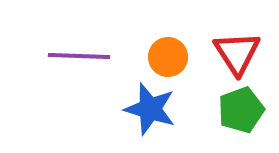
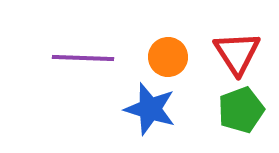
purple line: moved 4 px right, 2 px down
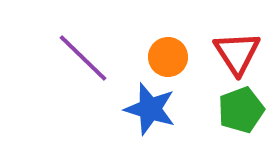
purple line: rotated 42 degrees clockwise
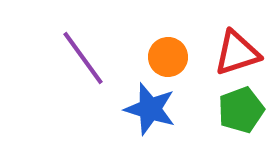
red triangle: rotated 45 degrees clockwise
purple line: rotated 10 degrees clockwise
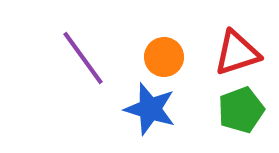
orange circle: moved 4 px left
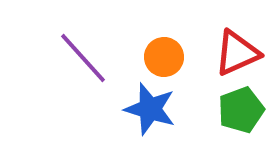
red triangle: rotated 6 degrees counterclockwise
purple line: rotated 6 degrees counterclockwise
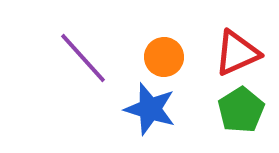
green pentagon: rotated 12 degrees counterclockwise
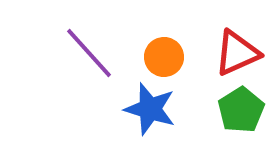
purple line: moved 6 px right, 5 px up
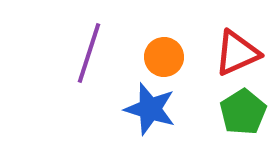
purple line: rotated 60 degrees clockwise
green pentagon: moved 2 px right, 2 px down
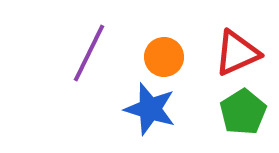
purple line: rotated 8 degrees clockwise
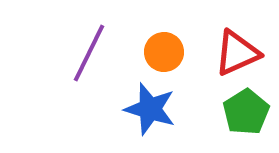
orange circle: moved 5 px up
green pentagon: moved 3 px right
